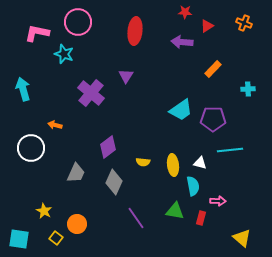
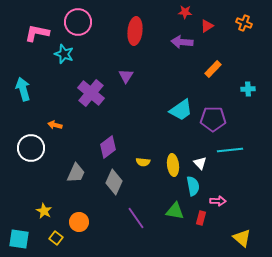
white triangle: rotated 32 degrees clockwise
orange circle: moved 2 px right, 2 px up
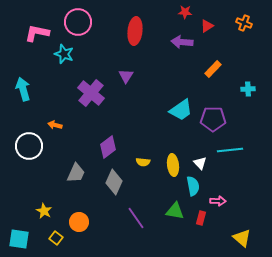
white circle: moved 2 px left, 2 px up
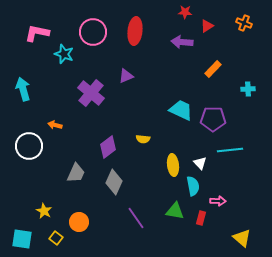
pink circle: moved 15 px right, 10 px down
purple triangle: rotated 35 degrees clockwise
cyan trapezoid: rotated 120 degrees counterclockwise
yellow semicircle: moved 23 px up
cyan square: moved 3 px right
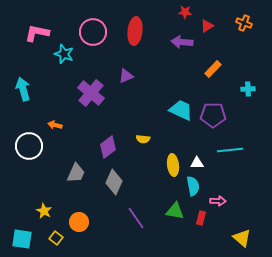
purple pentagon: moved 4 px up
white triangle: moved 3 px left; rotated 48 degrees counterclockwise
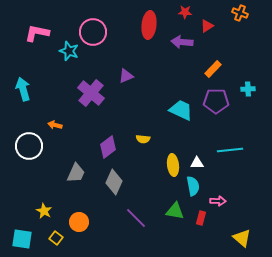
orange cross: moved 4 px left, 10 px up
red ellipse: moved 14 px right, 6 px up
cyan star: moved 5 px right, 3 px up
purple pentagon: moved 3 px right, 14 px up
purple line: rotated 10 degrees counterclockwise
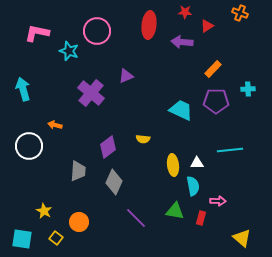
pink circle: moved 4 px right, 1 px up
gray trapezoid: moved 2 px right, 2 px up; rotated 20 degrees counterclockwise
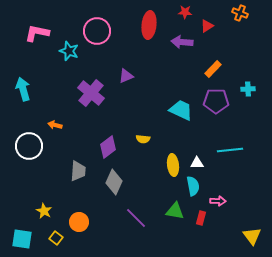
yellow triangle: moved 10 px right, 2 px up; rotated 12 degrees clockwise
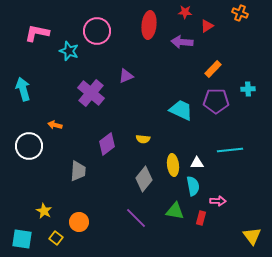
purple diamond: moved 1 px left, 3 px up
gray diamond: moved 30 px right, 3 px up; rotated 15 degrees clockwise
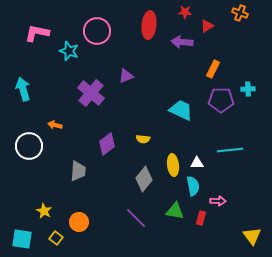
orange rectangle: rotated 18 degrees counterclockwise
purple pentagon: moved 5 px right, 1 px up
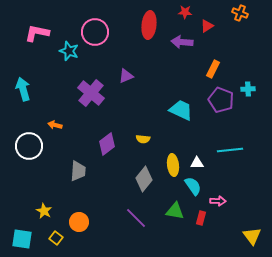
pink circle: moved 2 px left, 1 px down
purple pentagon: rotated 20 degrees clockwise
cyan semicircle: rotated 24 degrees counterclockwise
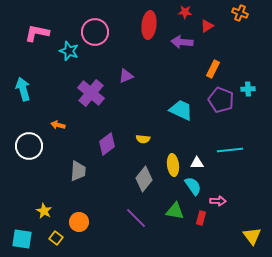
orange arrow: moved 3 px right
